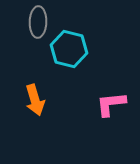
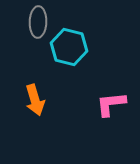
cyan hexagon: moved 2 px up
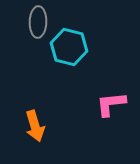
orange arrow: moved 26 px down
